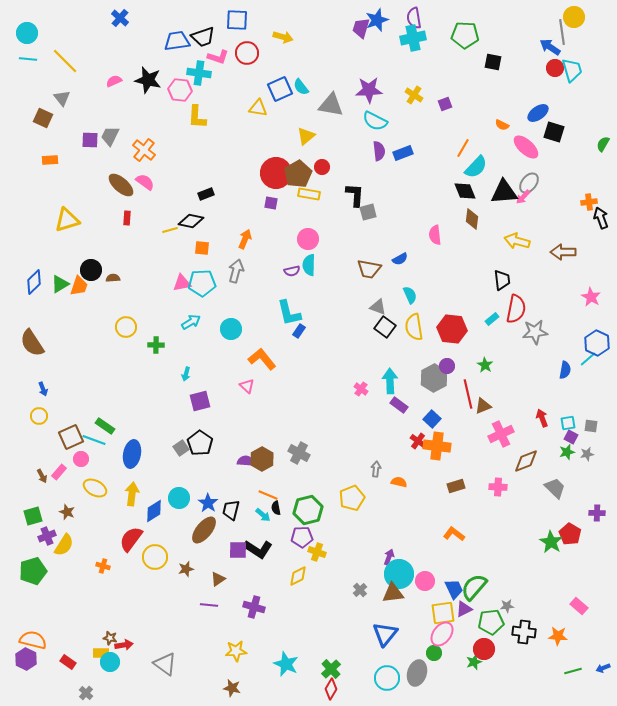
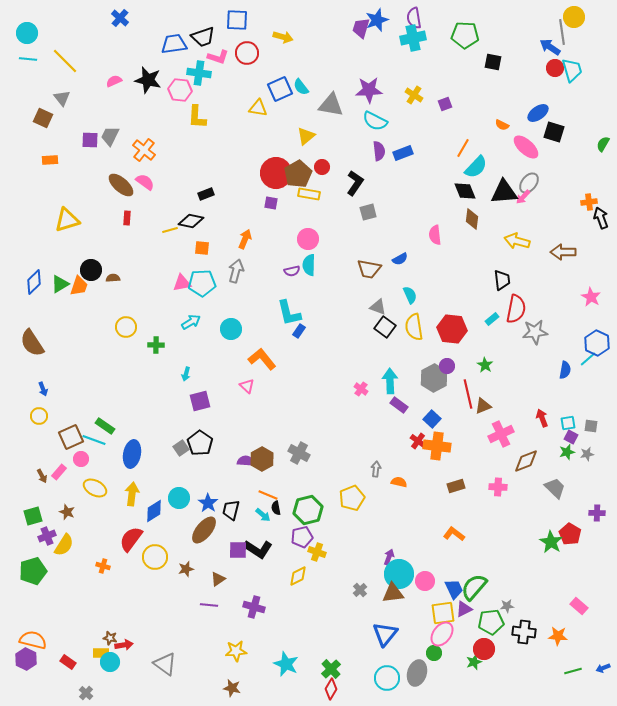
blue trapezoid at (177, 41): moved 3 px left, 3 px down
black L-shape at (355, 195): moved 12 px up; rotated 30 degrees clockwise
purple pentagon at (302, 537): rotated 10 degrees counterclockwise
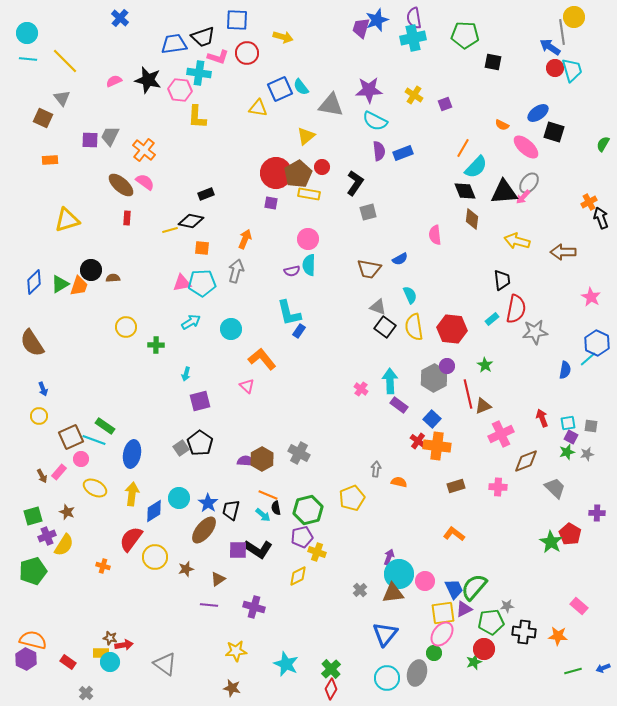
orange cross at (589, 202): rotated 21 degrees counterclockwise
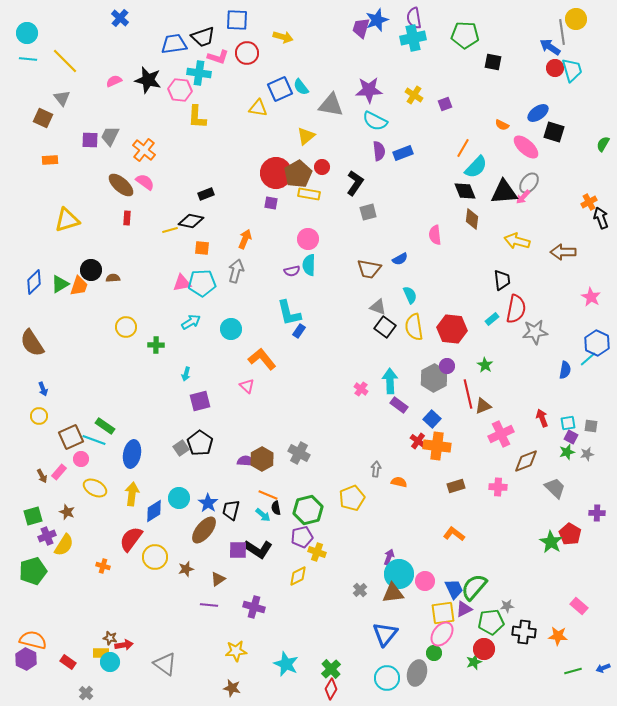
yellow circle at (574, 17): moved 2 px right, 2 px down
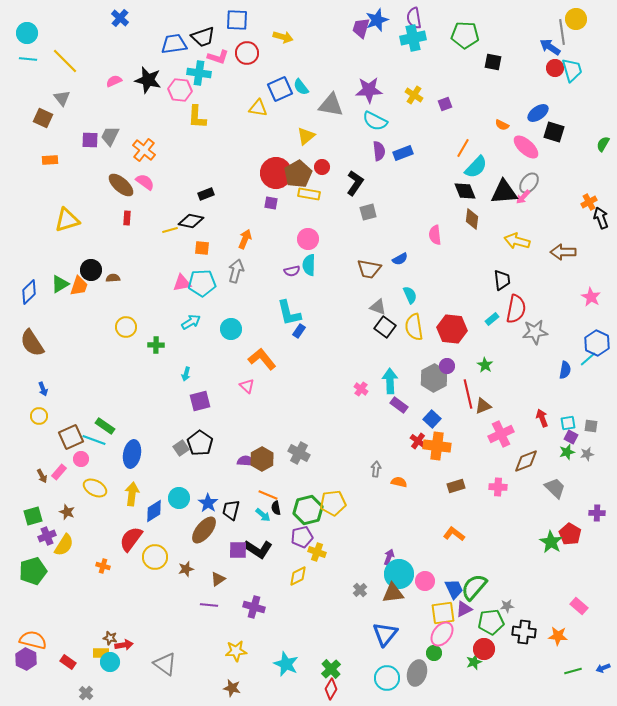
blue diamond at (34, 282): moved 5 px left, 10 px down
yellow pentagon at (352, 498): moved 19 px left, 5 px down; rotated 15 degrees clockwise
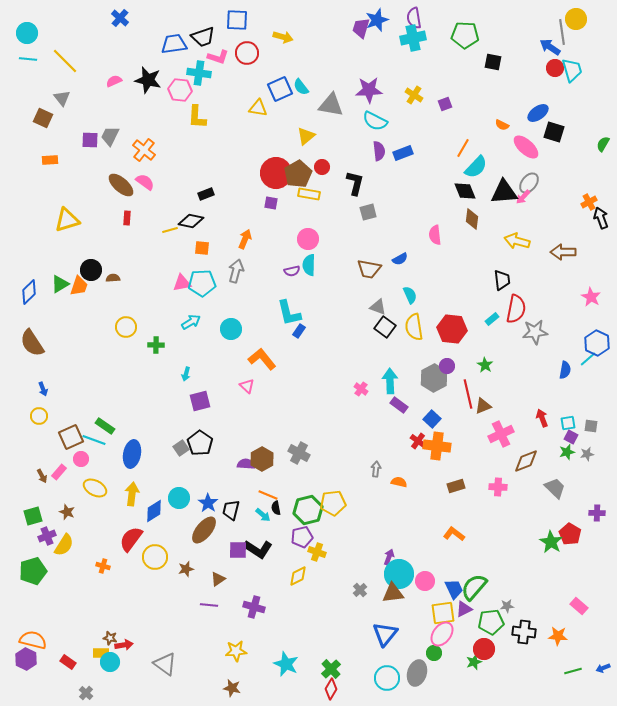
black L-shape at (355, 183): rotated 20 degrees counterclockwise
purple semicircle at (246, 461): moved 3 px down
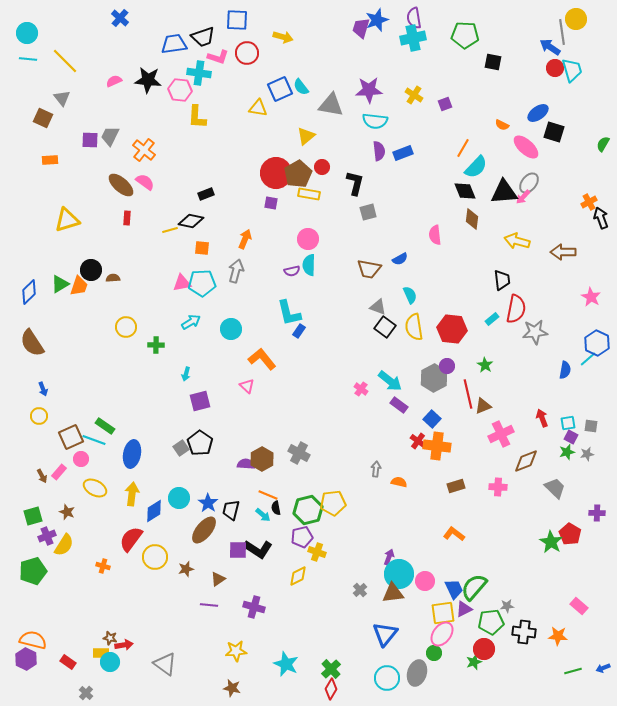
black star at (148, 80): rotated 8 degrees counterclockwise
cyan semicircle at (375, 121): rotated 20 degrees counterclockwise
cyan arrow at (390, 381): rotated 130 degrees clockwise
